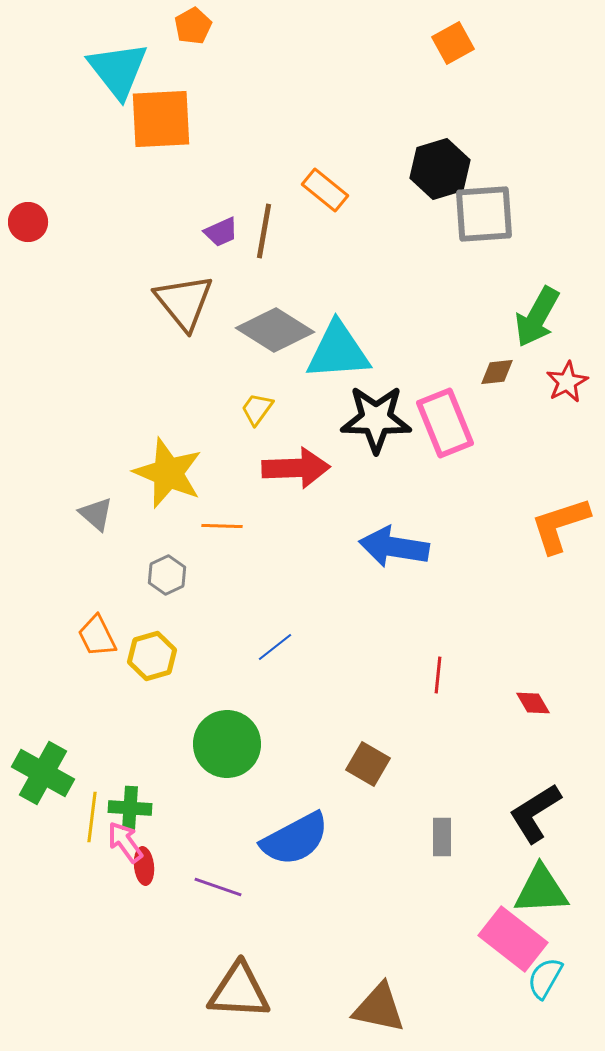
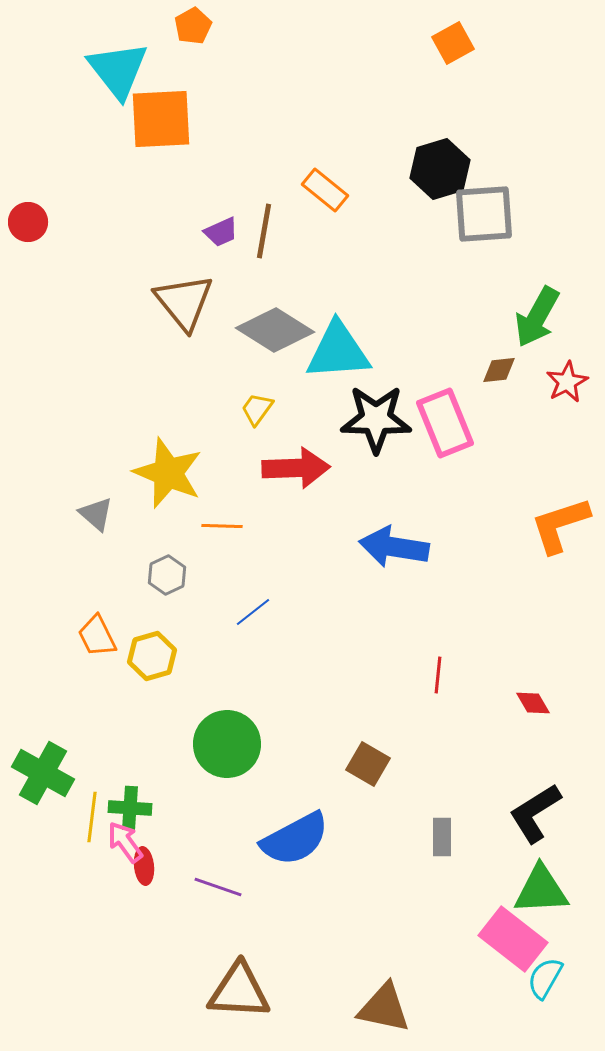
brown diamond at (497, 372): moved 2 px right, 2 px up
blue line at (275, 647): moved 22 px left, 35 px up
brown triangle at (379, 1008): moved 5 px right
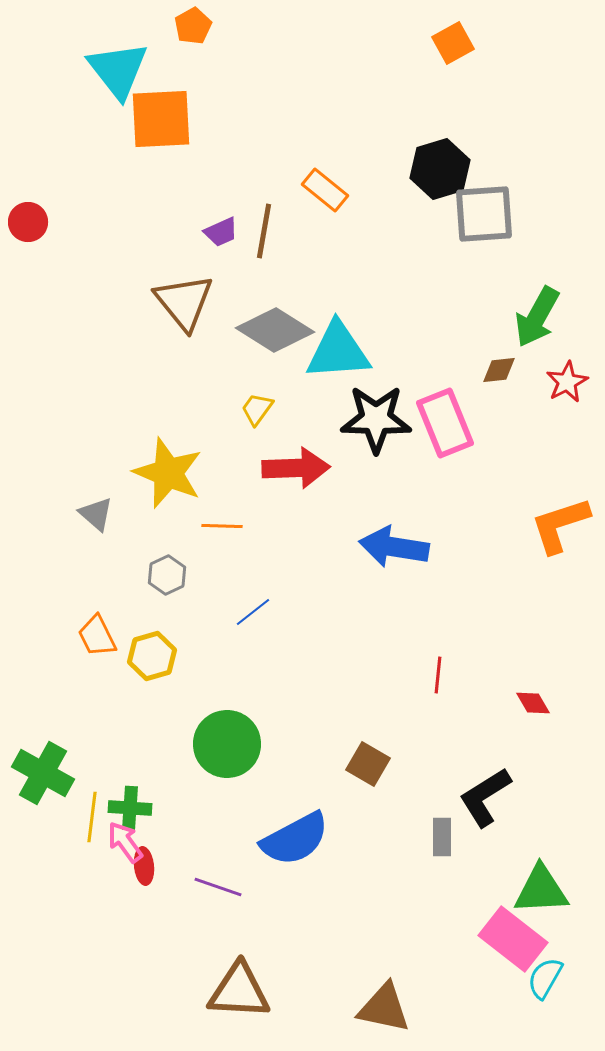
black L-shape at (535, 813): moved 50 px left, 16 px up
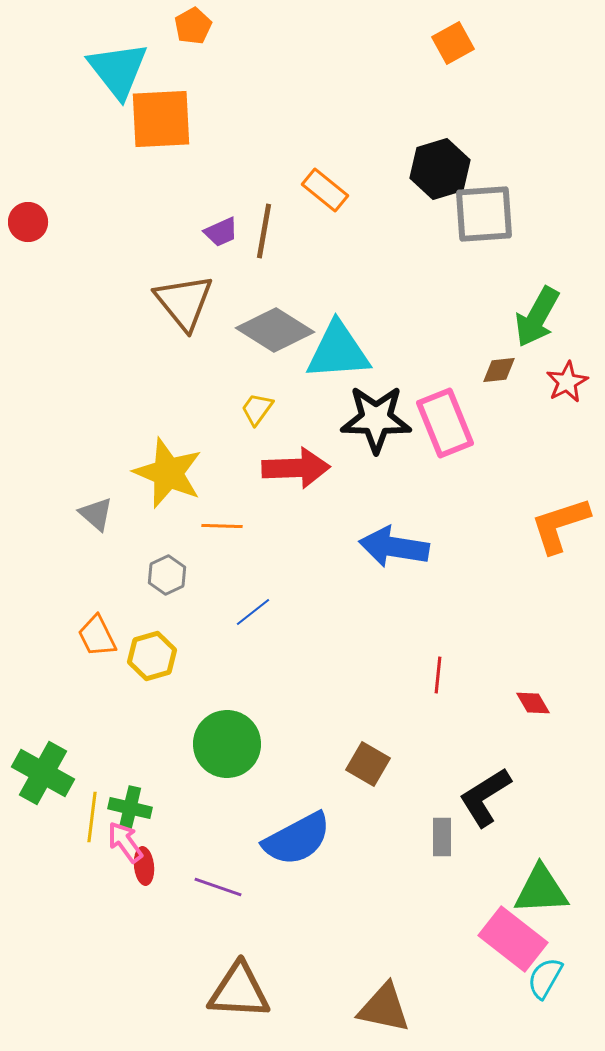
green cross at (130, 808): rotated 9 degrees clockwise
blue semicircle at (295, 839): moved 2 px right
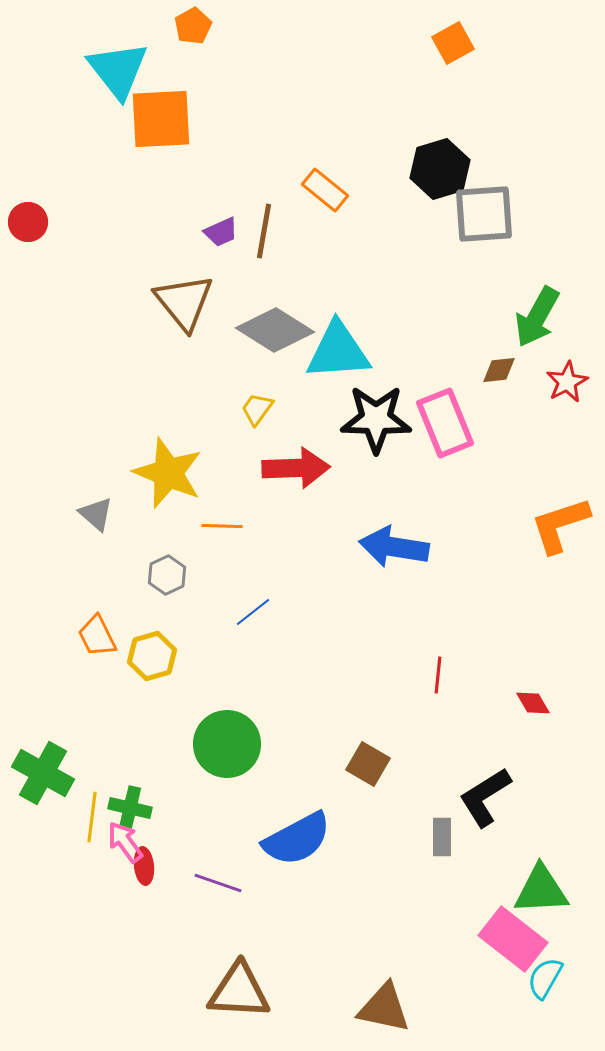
purple line at (218, 887): moved 4 px up
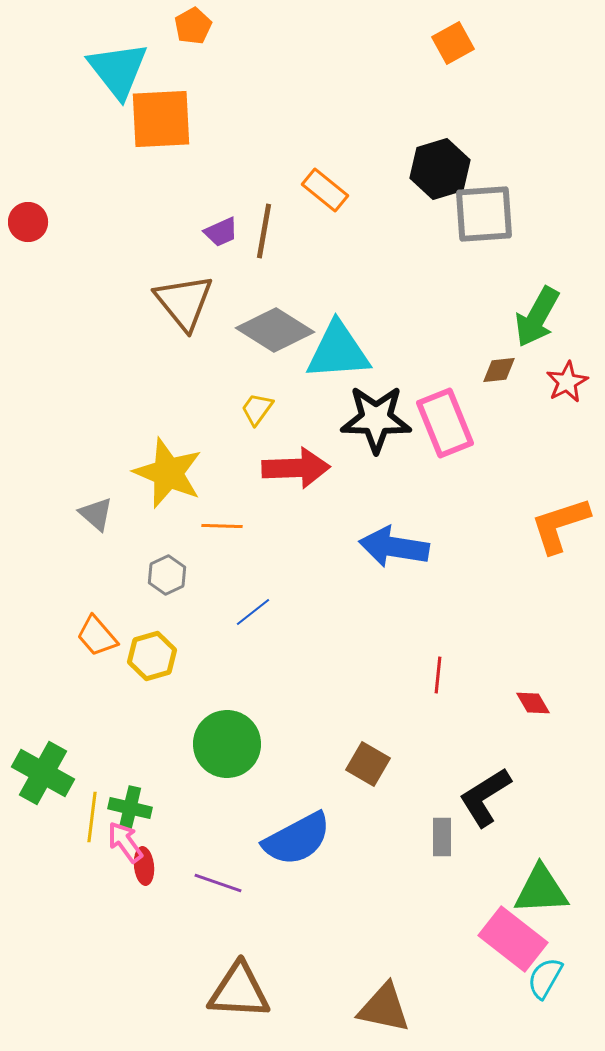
orange trapezoid at (97, 636): rotated 15 degrees counterclockwise
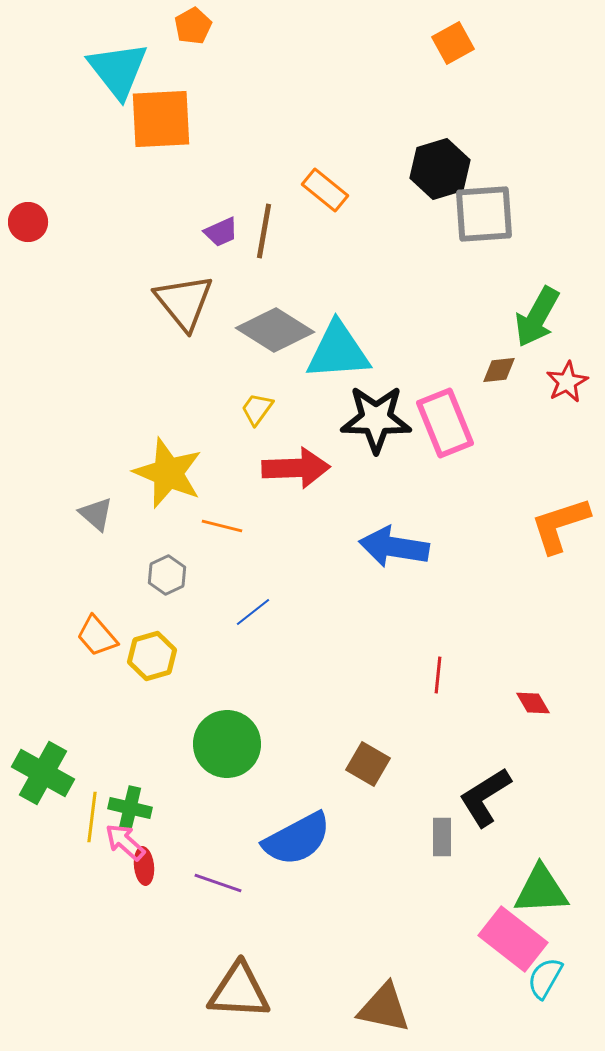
orange line at (222, 526): rotated 12 degrees clockwise
pink arrow at (125, 842): rotated 12 degrees counterclockwise
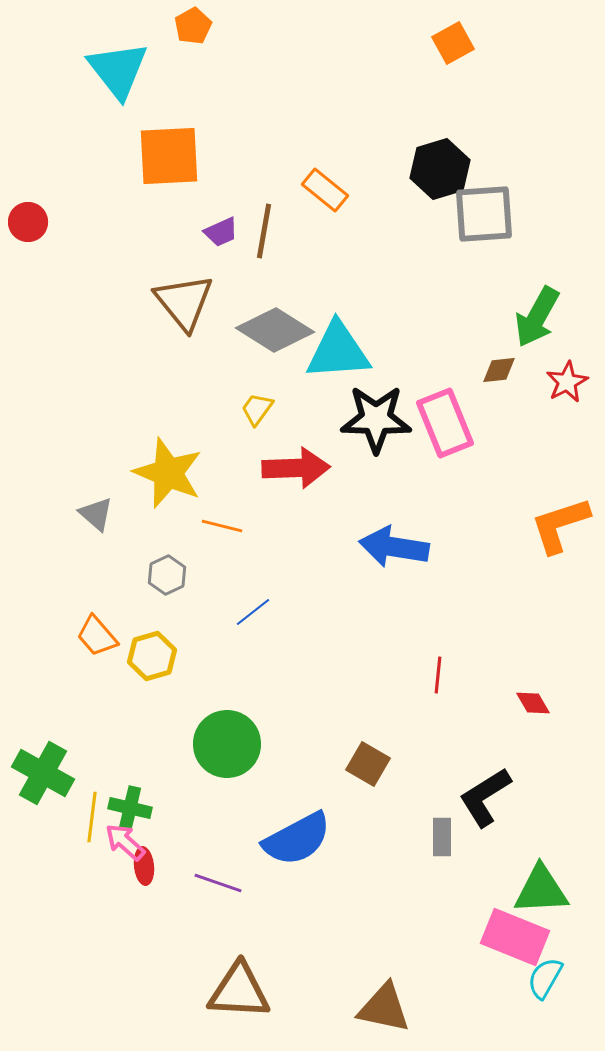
orange square at (161, 119): moved 8 px right, 37 px down
pink rectangle at (513, 939): moved 2 px right, 2 px up; rotated 16 degrees counterclockwise
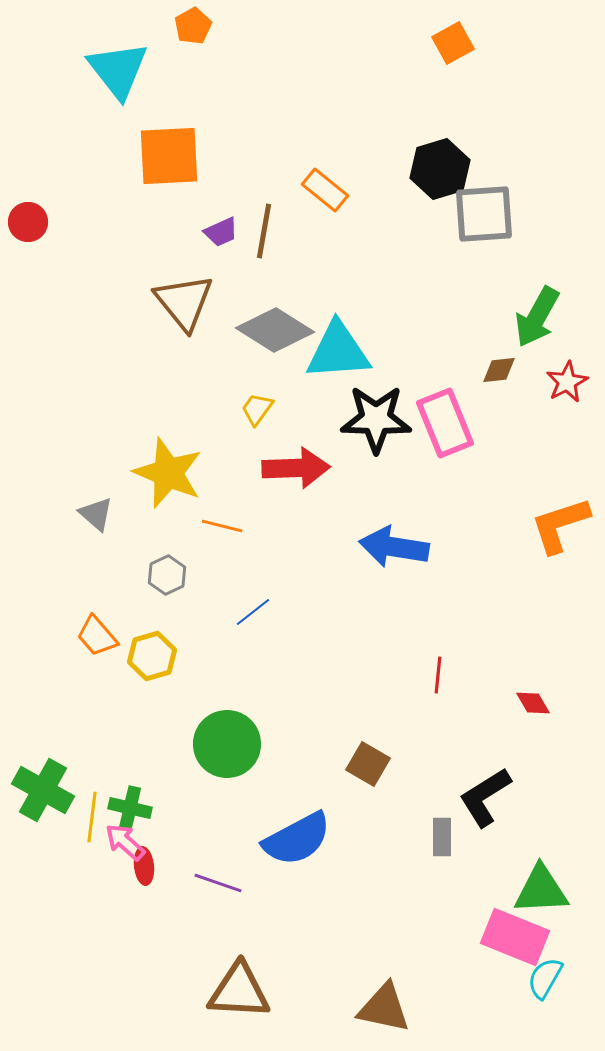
green cross at (43, 773): moved 17 px down
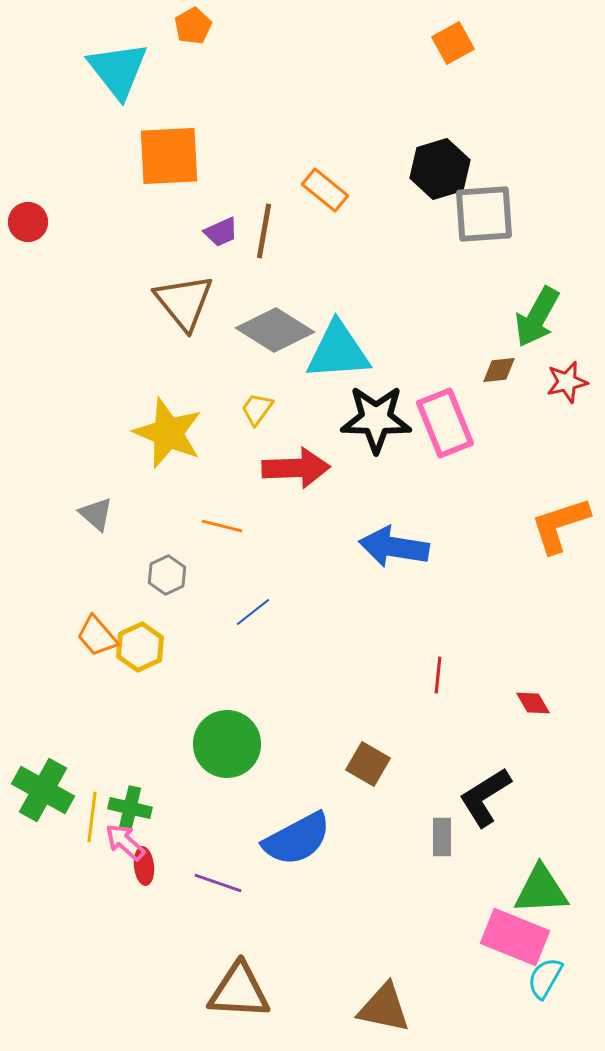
red star at (567, 382): rotated 15 degrees clockwise
yellow star at (168, 473): moved 40 px up
yellow hexagon at (152, 656): moved 12 px left, 9 px up; rotated 9 degrees counterclockwise
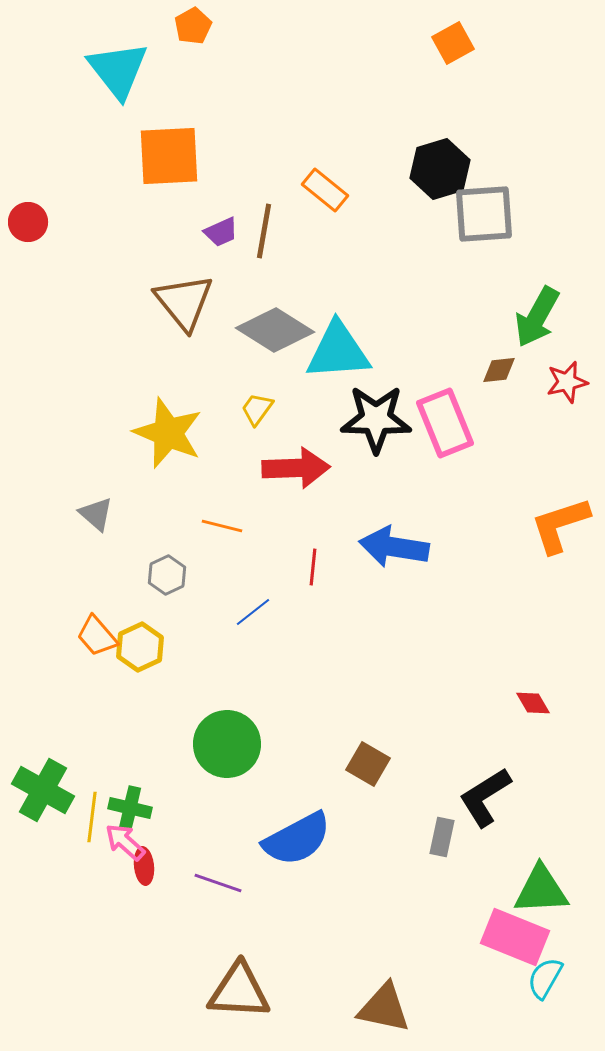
red line at (438, 675): moved 125 px left, 108 px up
gray rectangle at (442, 837): rotated 12 degrees clockwise
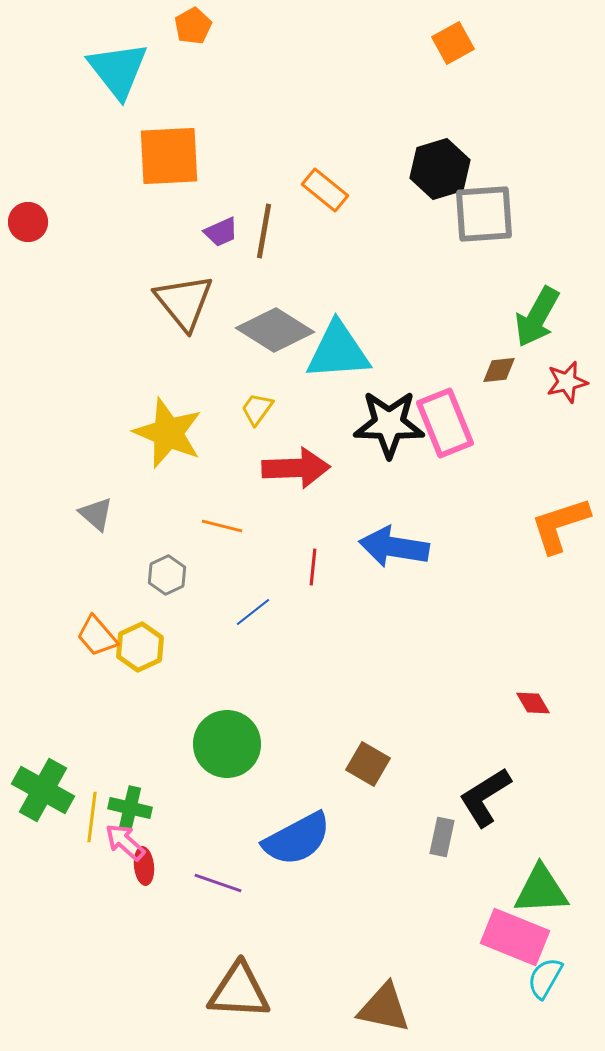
black star at (376, 419): moved 13 px right, 5 px down
